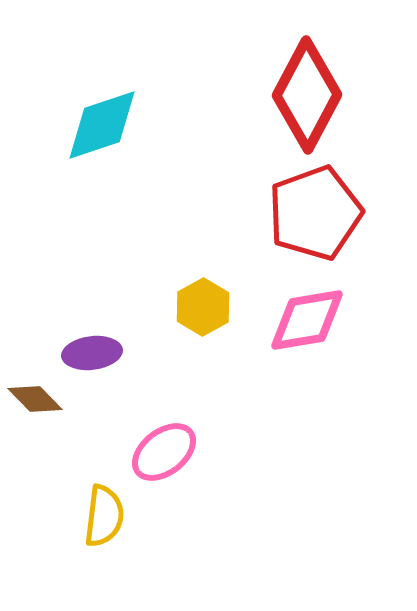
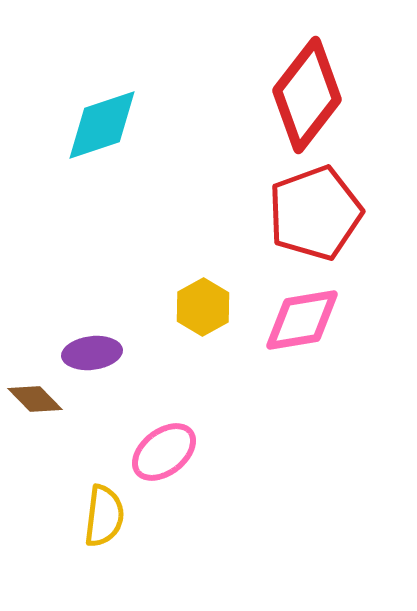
red diamond: rotated 10 degrees clockwise
pink diamond: moved 5 px left
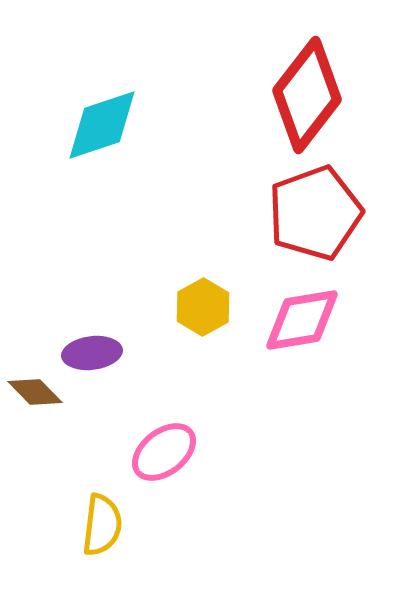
brown diamond: moved 7 px up
yellow semicircle: moved 2 px left, 9 px down
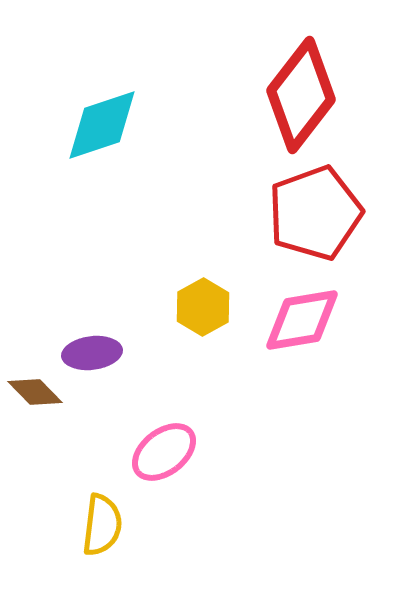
red diamond: moved 6 px left
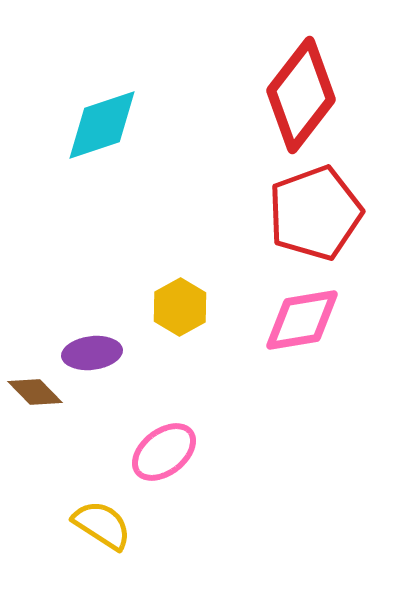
yellow hexagon: moved 23 px left
yellow semicircle: rotated 64 degrees counterclockwise
